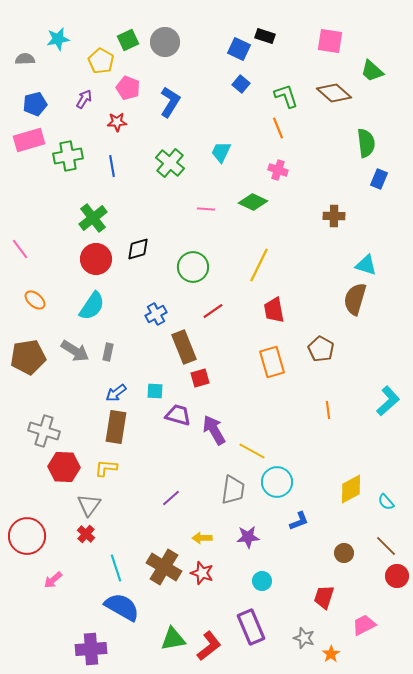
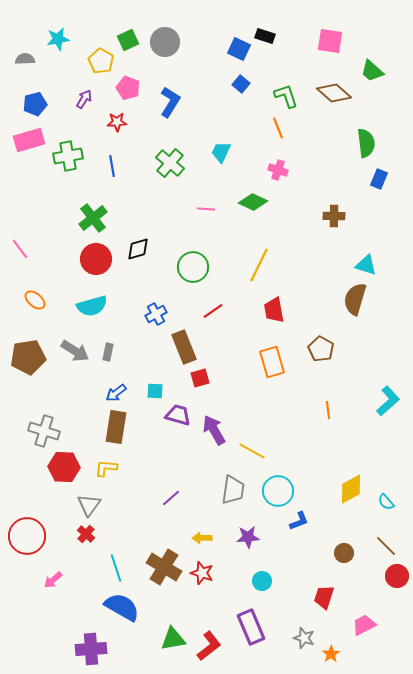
cyan semicircle at (92, 306): rotated 40 degrees clockwise
cyan circle at (277, 482): moved 1 px right, 9 px down
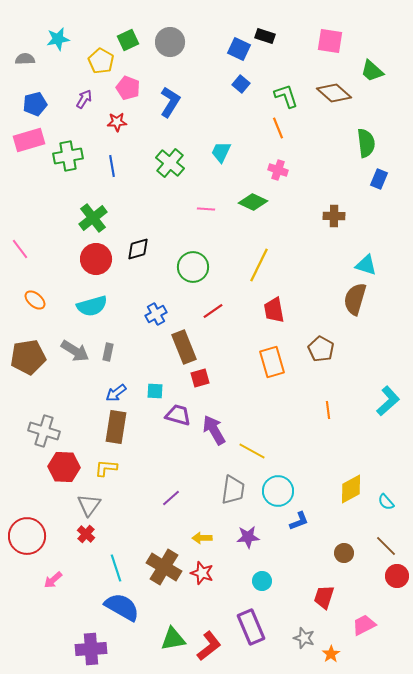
gray circle at (165, 42): moved 5 px right
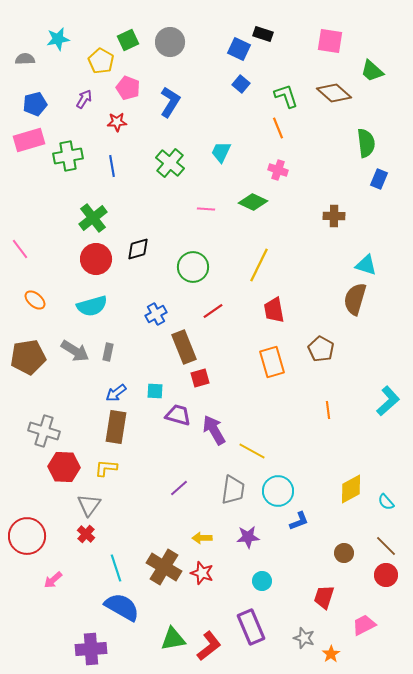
black rectangle at (265, 36): moved 2 px left, 2 px up
purple line at (171, 498): moved 8 px right, 10 px up
red circle at (397, 576): moved 11 px left, 1 px up
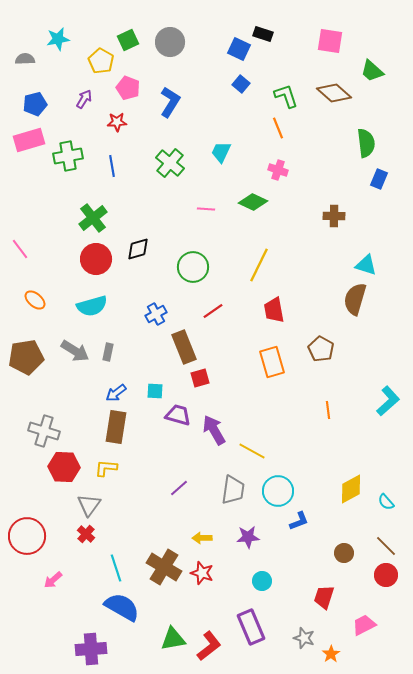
brown pentagon at (28, 357): moved 2 px left
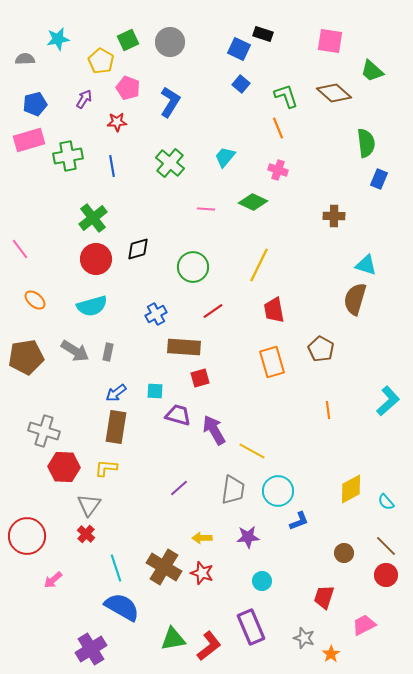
cyan trapezoid at (221, 152): moved 4 px right, 5 px down; rotated 15 degrees clockwise
brown rectangle at (184, 347): rotated 64 degrees counterclockwise
purple cross at (91, 649): rotated 28 degrees counterclockwise
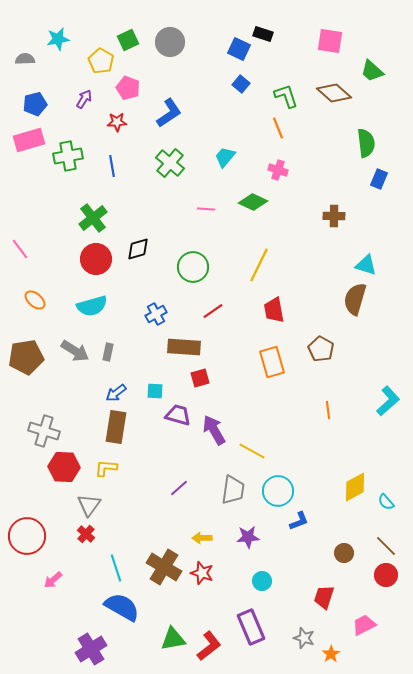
blue L-shape at (170, 102): moved 1 px left, 11 px down; rotated 24 degrees clockwise
yellow diamond at (351, 489): moved 4 px right, 2 px up
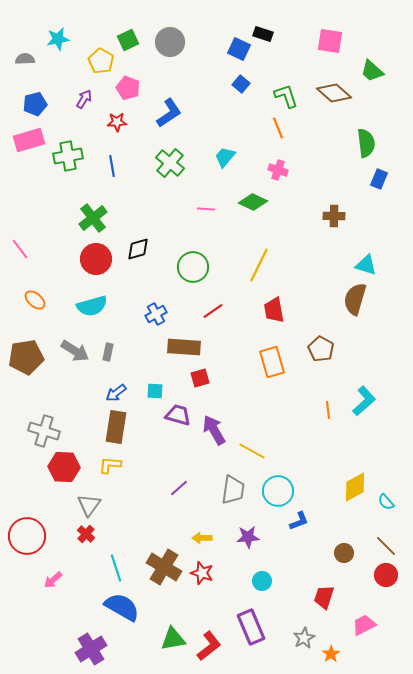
cyan L-shape at (388, 401): moved 24 px left
yellow L-shape at (106, 468): moved 4 px right, 3 px up
gray star at (304, 638): rotated 25 degrees clockwise
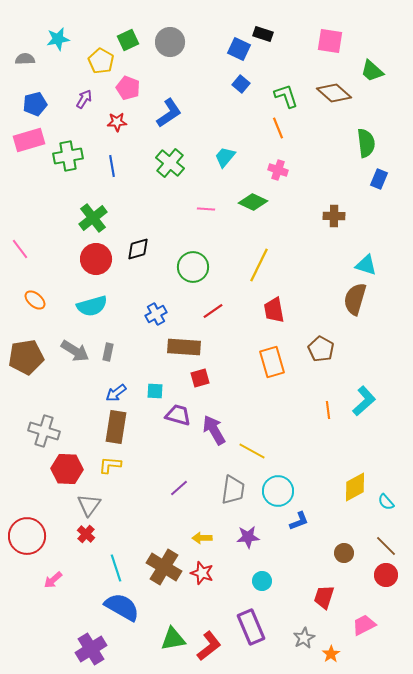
red hexagon at (64, 467): moved 3 px right, 2 px down
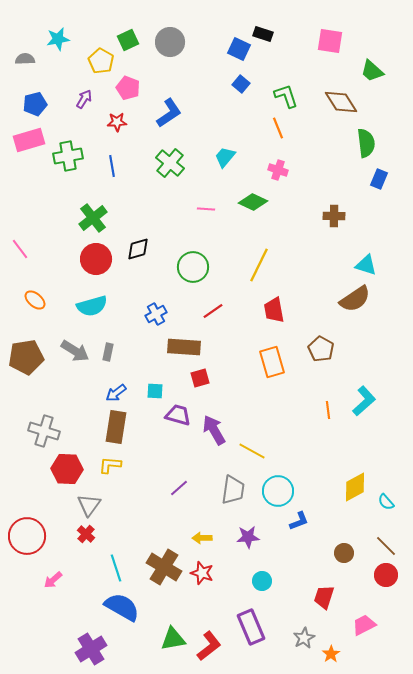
brown diamond at (334, 93): moved 7 px right, 9 px down; rotated 16 degrees clockwise
brown semicircle at (355, 299): rotated 140 degrees counterclockwise
